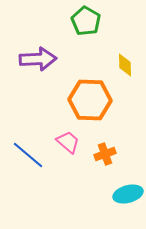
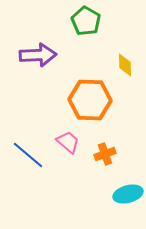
purple arrow: moved 4 px up
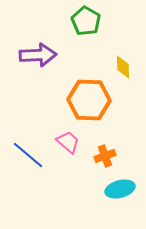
yellow diamond: moved 2 px left, 2 px down
orange hexagon: moved 1 px left
orange cross: moved 2 px down
cyan ellipse: moved 8 px left, 5 px up
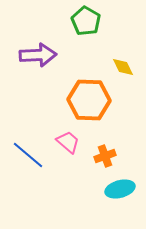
yellow diamond: rotated 25 degrees counterclockwise
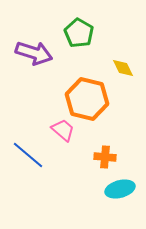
green pentagon: moved 7 px left, 12 px down
purple arrow: moved 4 px left, 2 px up; rotated 21 degrees clockwise
yellow diamond: moved 1 px down
orange hexagon: moved 2 px left, 1 px up; rotated 12 degrees clockwise
pink trapezoid: moved 5 px left, 12 px up
orange cross: moved 1 px down; rotated 25 degrees clockwise
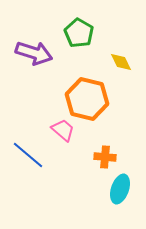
yellow diamond: moved 2 px left, 6 px up
cyan ellipse: rotated 56 degrees counterclockwise
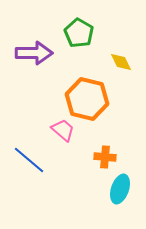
purple arrow: rotated 18 degrees counterclockwise
blue line: moved 1 px right, 5 px down
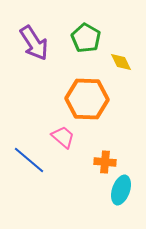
green pentagon: moved 7 px right, 5 px down
purple arrow: moved 10 px up; rotated 57 degrees clockwise
orange hexagon: rotated 12 degrees counterclockwise
pink trapezoid: moved 7 px down
orange cross: moved 5 px down
cyan ellipse: moved 1 px right, 1 px down
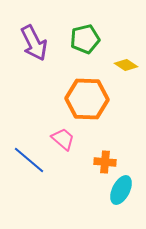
green pentagon: moved 1 px left, 1 px down; rotated 28 degrees clockwise
purple arrow: rotated 6 degrees clockwise
yellow diamond: moved 5 px right, 3 px down; rotated 30 degrees counterclockwise
pink trapezoid: moved 2 px down
cyan ellipse: rotated 8 degrees clockwise
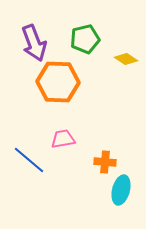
purple arrow: rotated 6 degrees clockwise
yellow diamond: moved 6 px up
orange hexagon: moved 29 px left, 17 px up
pink trapezoid: rotated 50 degrees counterclockwise
cyan ellipse: rotated 12 degrees counterclockwise
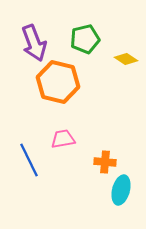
orange hexagon: rotated 12 degrees clockwise
blue line: rotated 24 degrees clockwise
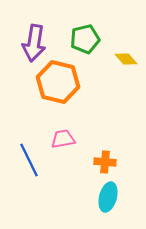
purple arrow: rotated 30 degrees clockwise
yellow diamond: rotated 15 degrees clockwise
cyan ellipse: moved 13 px left, 7 px down
